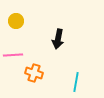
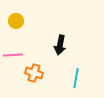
black arrow: moved 2 px right, 6 px down
cyan line: moved 4 px up
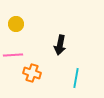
yellow circle: moved 3 px down
orange cross: moved 2 px left
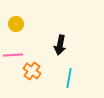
orange cross: moved 2 px up; rotated 18 degrees clockwise
cyan line: moved 7 px left
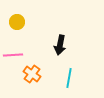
yellow circle: moved 1 px right, 2 px up
orange cross: moved 3 px down
